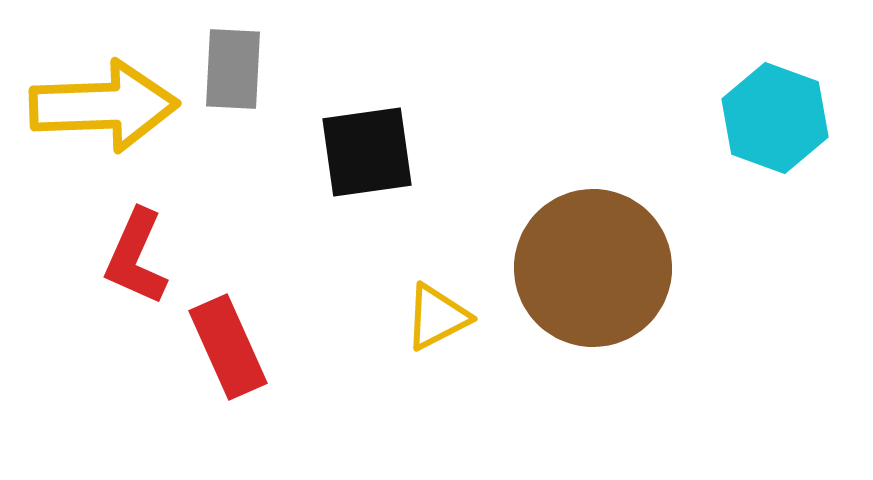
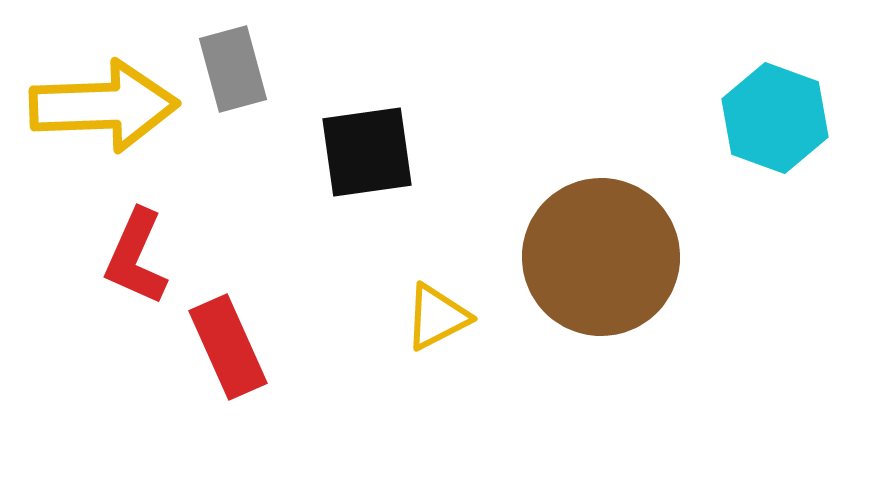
gray rectangle: rotated 18 degrees counterclockwise
brown circle: moved 8 px right, 11 px up
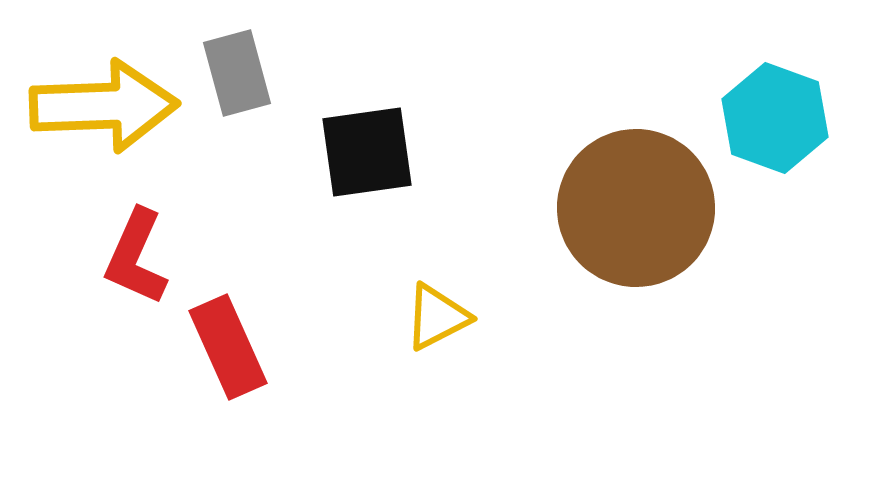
gray rectangle: moved 4 px right, 4 px down
brown circle: moved 35 px right, 49 px up
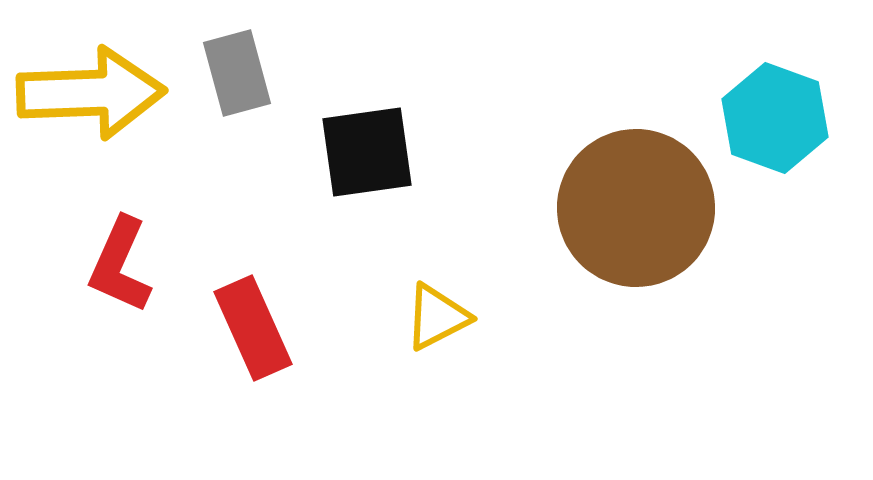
yellow arrow: moved 13 px left, 13 px up
red L-shape: moved 16 px left, 8 px down
red rectangle: moved 25 px right, 19 px up
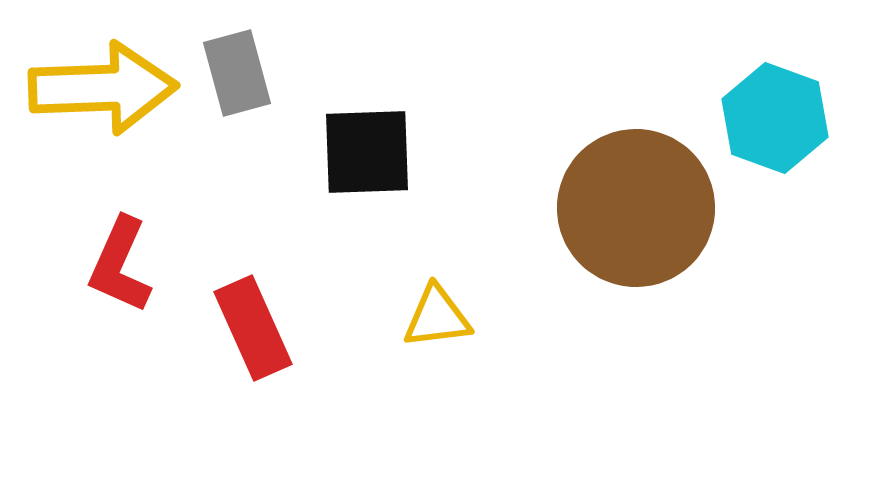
yellow arrow: moved 12 px right, 5 px up
black square: rotated 6 degrees clockwise
yellow triangle: rotated 20 degrees clockwise
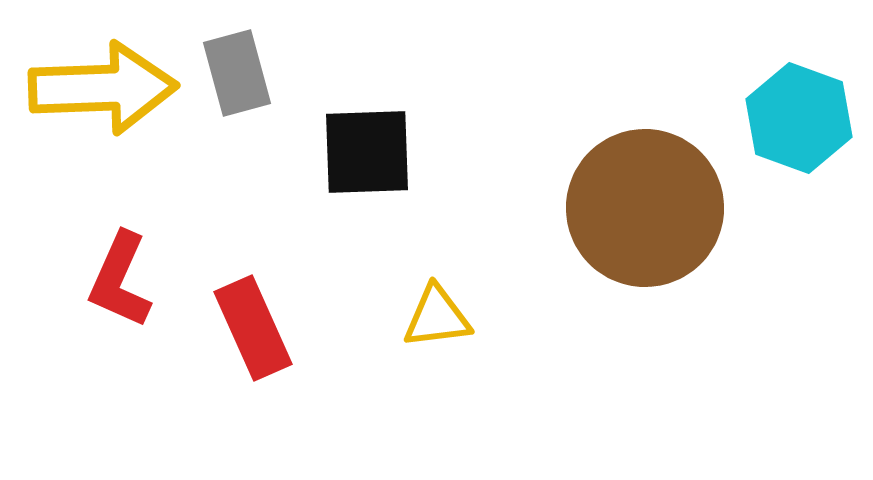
cyan hexagon: moved 24 px right
brown circle: moved 9 px right
red L-shape: moved 15 px down
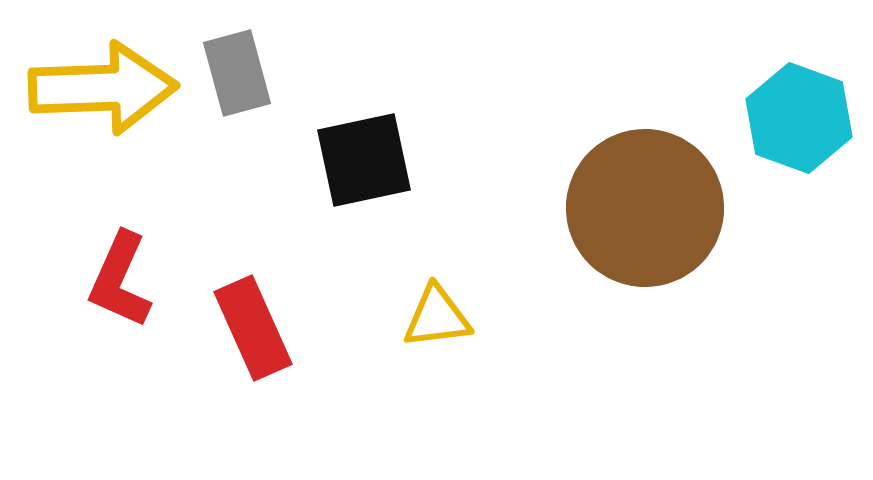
black square: moved 3 px left, 8 px down; rotated 10 degrees counterclockwise
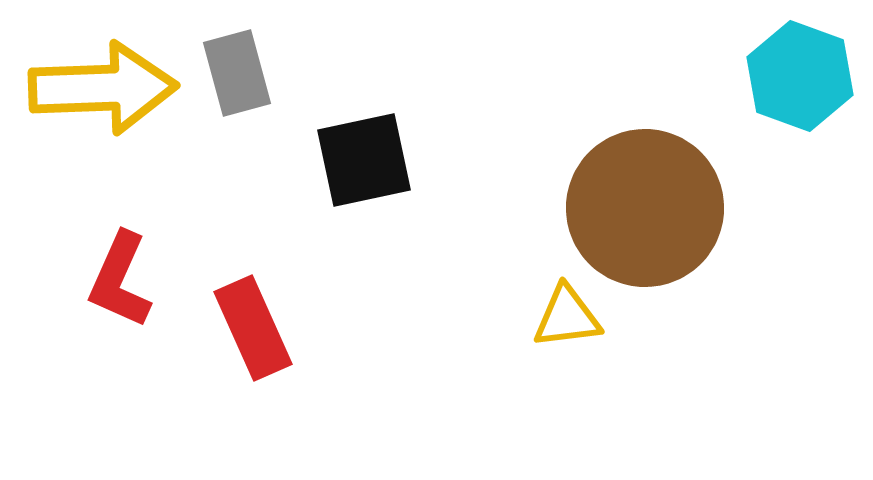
cyan hexagon: moved 1 px right, 42 px up
yellow triangle: moved 130 px right
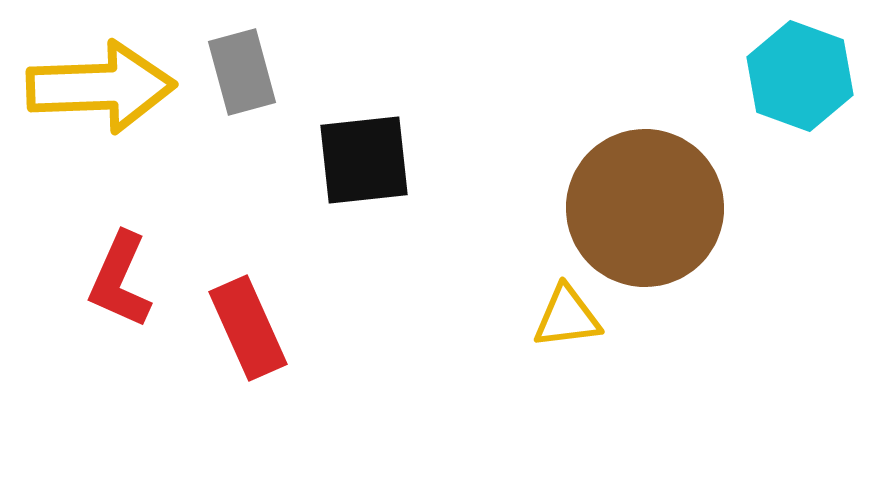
gray rectangle: moved 5 px right, 1 px up
yellow arrow: moved 2 px left, 1 px up
black square: rotated 6 degrees clockwise
red rectangle: moved 5 px left
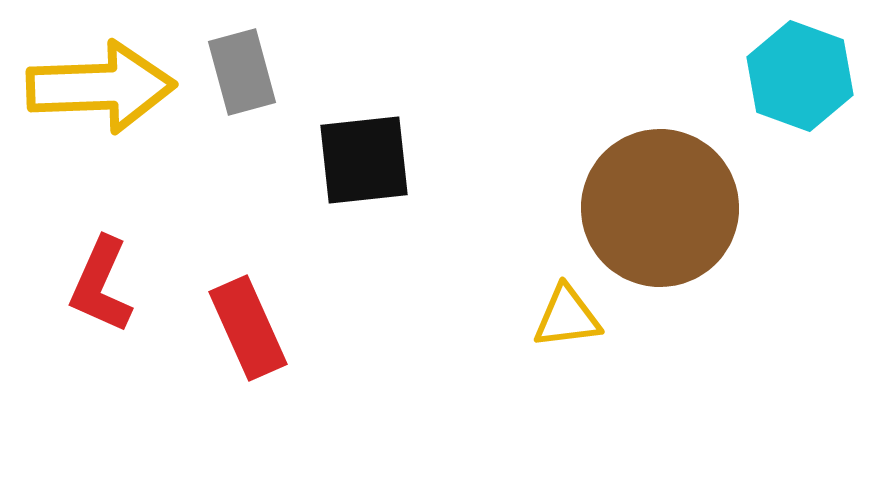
brown circle: moved 15 px right
red L-shape: moved 19 px left, 5 px down
